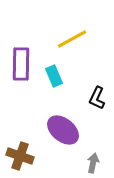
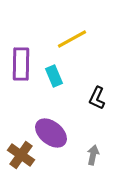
purple ellipse: moved 12 px left, 3 px down
brown cross: moved 1 px right, 1 px up; rotated 16 degrees clockwise
gray arrow: moved 8 px up
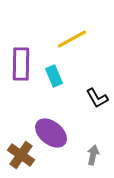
black L-shape: rotated 55 degrees counterclockwise
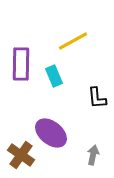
yellow line: moved 1 px right, 2 px down
black L-shape: rotated 25 degrees clockwise
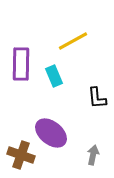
brown cross: rotated 16 degrees counterclockwise
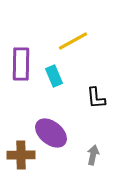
black L-shape: moved 1 px left
brown cross: rotated 20 degrees counterclockwise
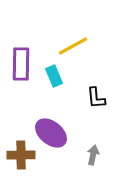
yellow line: moved 5 px down
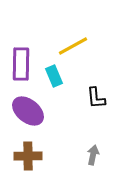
purple ellipse: moved 23 px left, 22 px up
brown cross: moved 7 px right, 1 px down
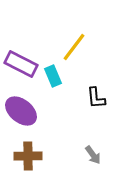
yellow line: moved 1 px right, 1 px down; rotated 24 degrees counterclockwise
purple rectangle: rotated 64 degrees counterclockwise
cyan rectangle: moved 1 px left
purple ellipse: moved 7 px left
gray arrow: rotated 132 degrees clockwise
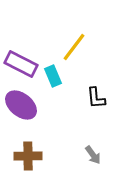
purple ellipse: moved 6 px up
